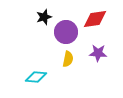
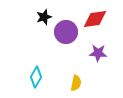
yellow semicircle: moved 8 px right, 24 px down
cyan diamond: rotated 65 degrees counterclockwise
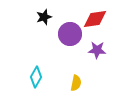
purple circle: moved 4 px right, 2 px down
purple star: moved 1 px left, 3 px up
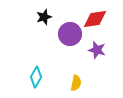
purple star: rotated 12 degrees clockwise
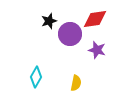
black star: moved 5 px right, 4 px down
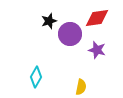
red diamond: moved 2 px right, 1 px up
yellow semicircle: moved 5 px right, 4 px down
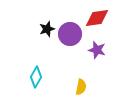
black star: moved 2 px left, 8 px down
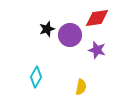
purple circle: moved 1 px down
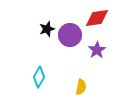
purple star: rotated 24 degrees clockwise
cyan diamond: moved 3 px right
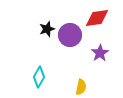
purple star: moved 3 px right, 3 px down
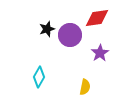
yellow semicircle: moved 4 px right
